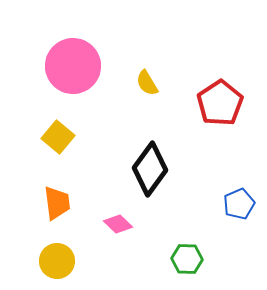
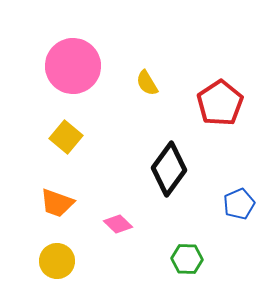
yellow square: moved 8 px right
black diamond: moved 19 px right
orange trapezoid: rotated 117 degrees clockwise
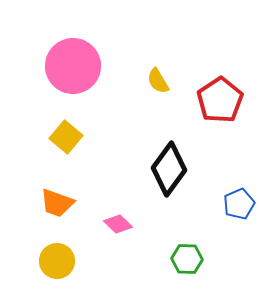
yellow semicircle: moved 11 px right, 2 px up
red pentagon: moved 3 px up
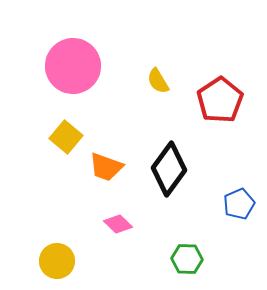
orange trapezoid: moved 49 px right, 36 px up
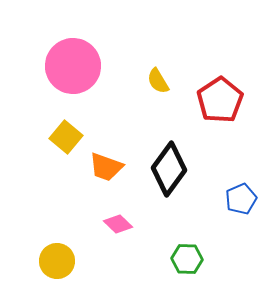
blue pentagon: moved 2 px right, 5 px up
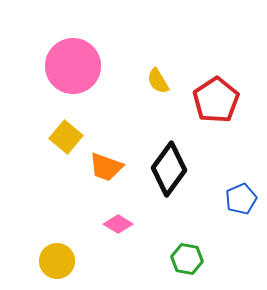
red pentagon: moved 4 px left
pink diamond: rotated 12 degrees counterclockwise
green hexagon: rotated 8 degrees clockwise
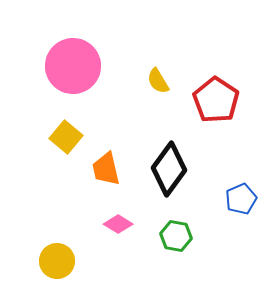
red pentagon: rotated 6 degrees counterclockwise
orange trapezoid: moved 2 px down; rotated 57 degrees clockwise
green hexagon: moved 11 px left, 23 px up
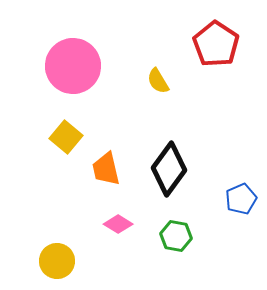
red pentagon: moved 56 px up
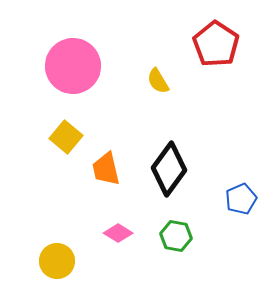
pink diamond: moved 9 px down
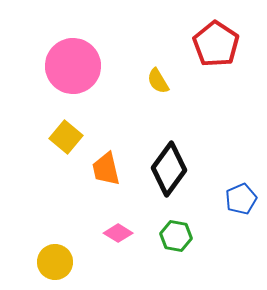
yellow circle: moved 2 px left, 1 px down
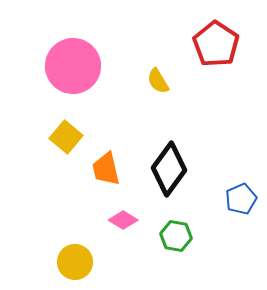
pink diamond: moved 5 px right, 13 px up
yellow circle: moved 20 px right
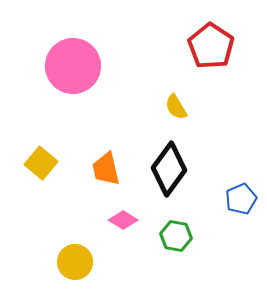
red pentagon: moved 5 px left, 2 px down
yellow semicircle: moved 18 px right, 26 px down
yellow square: moved 25 px left, 26 px down
